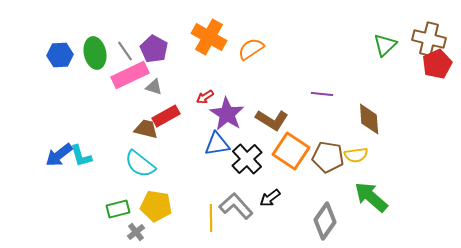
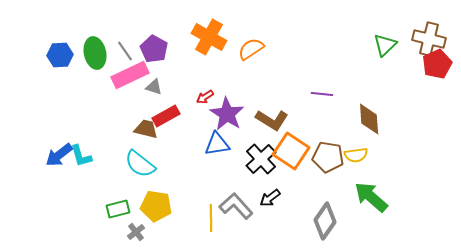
black cross: moved 14 px right
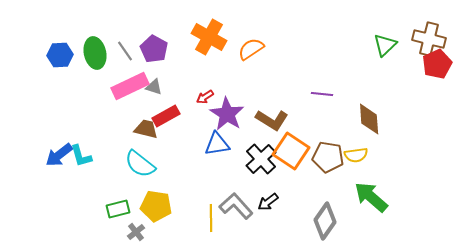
pink rectangle: moved 11 px down
black arrow: moved 2 px left, 4 px down
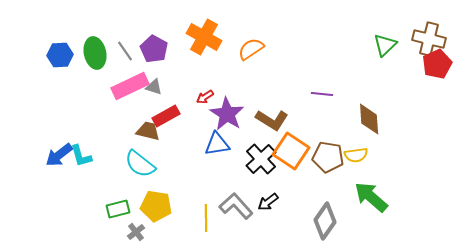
orange cross: moved 5 px left
brown trapezoid: moved 2 px right, 2 px down
yellow line: moved 5 px left
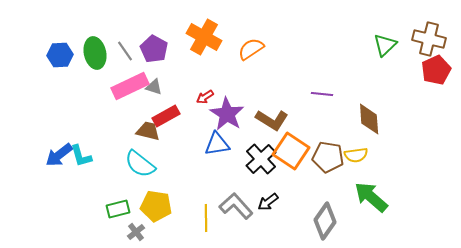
red pentagon: moved 1 px left, 6 px down
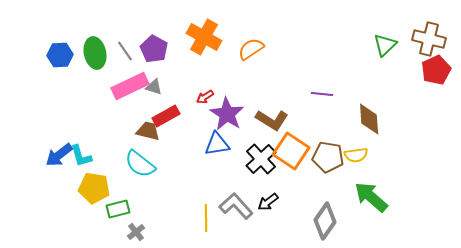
yellow pentagon: moved 62 px left, 18 px up
